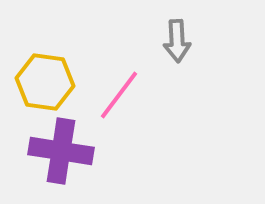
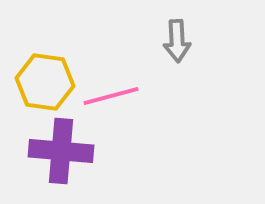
pink line: moved 8 px left, 1 px down; rotated 38 degrees clockwise
purple cross: rotated 4 degrees counterclockwise
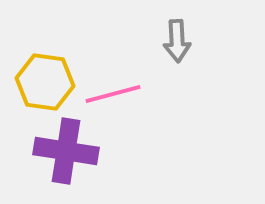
pink line: moved 2 px right, 2 px up
purple cross: moved 5 px right; rotated 4 degrees clockwise
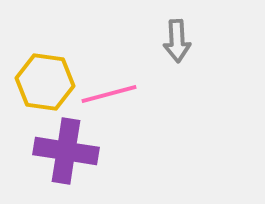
pink line: moved 4 px left
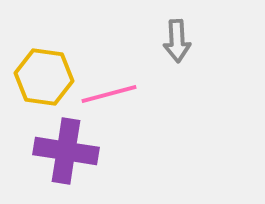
yellow hexagon: moved 1 px left, 5 px up
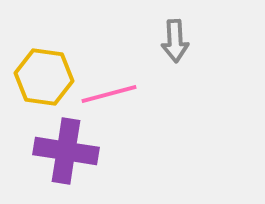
gray arrow: moved 2 px left
